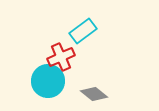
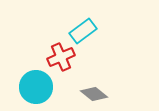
cyan circle: moved 12 px left, 6 px down
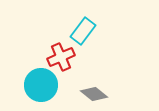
cyan rectangle: rotated 16 degrees counterclockwise
cyan circle: moved 5 px right, 2 px up
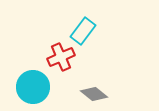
cyan circle: moved 8 px left, 2 px down
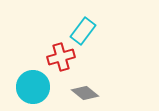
red cross: rotated 8 degrees clockwise
gray diamond: moved 9 px left, 1 px up
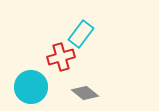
cyan rectangle: moved 2 px left, 3 px down
cyan circle: moved 2 px left
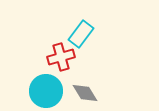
cyan circle: moved 15 px right, 4 px down
gray diamond: rotated 20 degrees clockwise
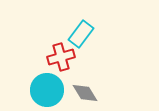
cyan circle: moved 1 px right, 1 px up
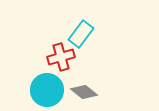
gray diamond: moved 1 px left, 1 px up; rotated 20 degrees counterclockwise
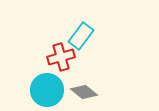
cyan rectangle: moved 2 px down
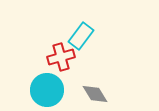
gray diamond: moved 11 px right, 2 px down; rotated 20 degrees clockwise
